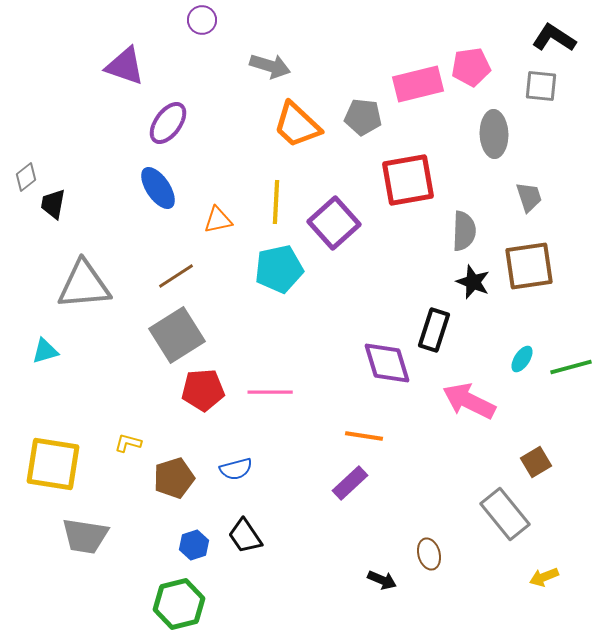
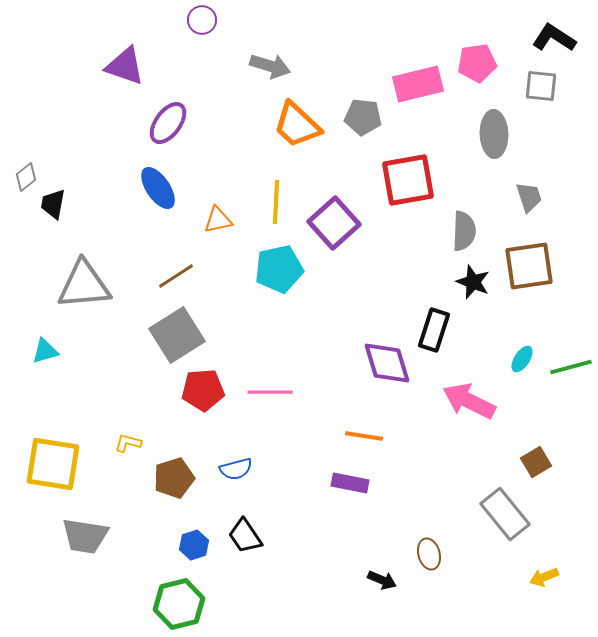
pink pentagon at (471, 67): moved 6 px right, 4 px up
purple rectangle at (350, 483): rotated 54 degrees clockwise
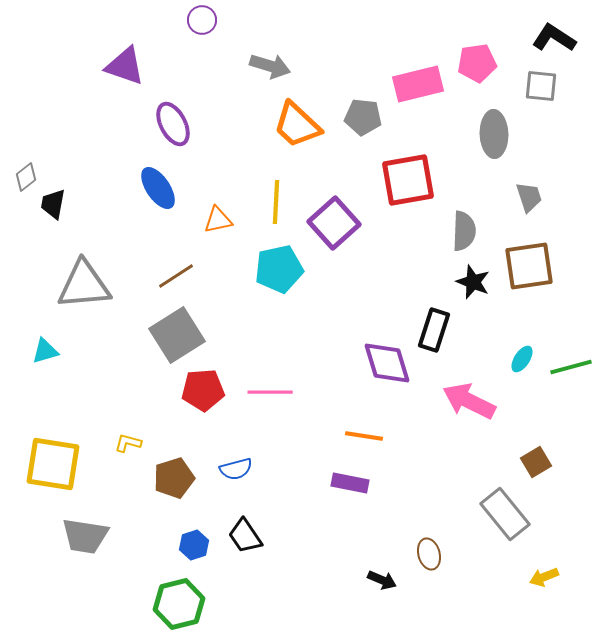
purple ellipse at (168, 123): moved 5 px right, 1 px down; rotated 63 degrees counterclockwise
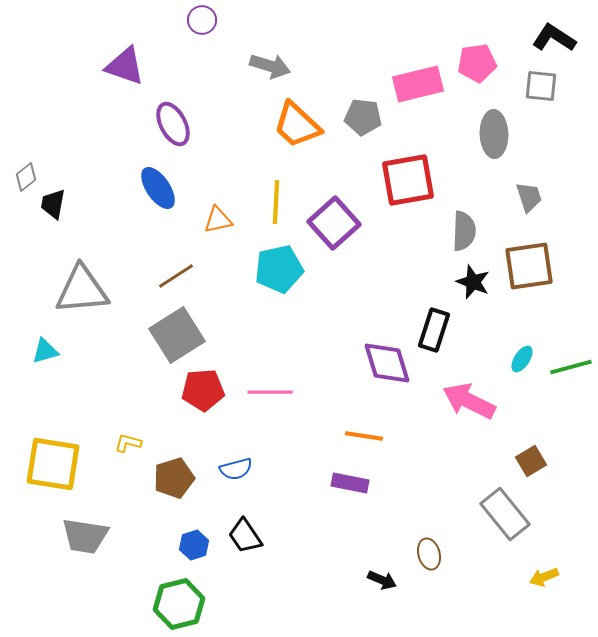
gray triangle at (84, 285): moved 2 px left, 5 px down
brown square at (536, 462): moved 5 px left, 1 px up
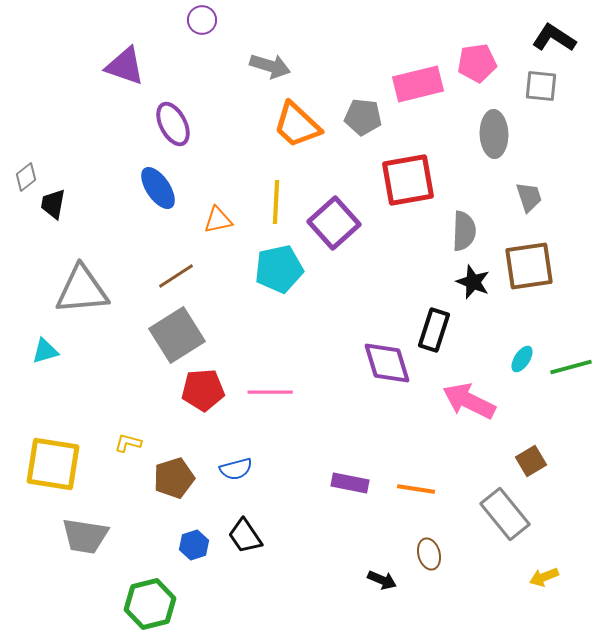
orange line at (364, 436): moved 52 px right, 53 px down
green hexagon at (179, 604): moved 29 px left
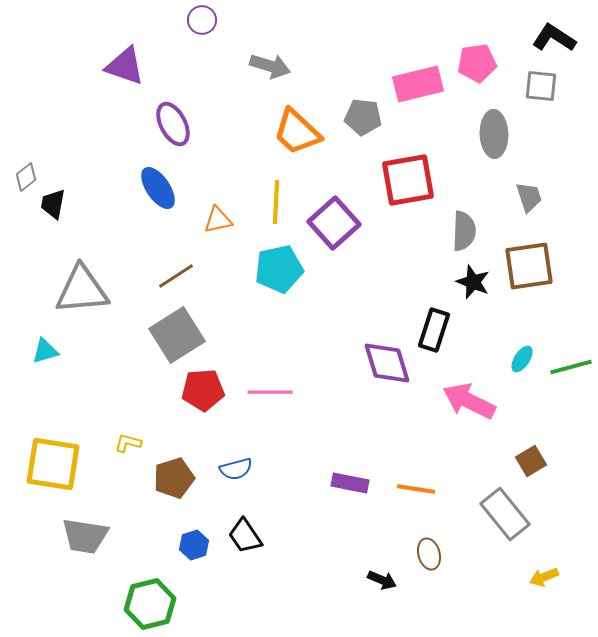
orange trapezoid at (297, 125): moved 7 px down
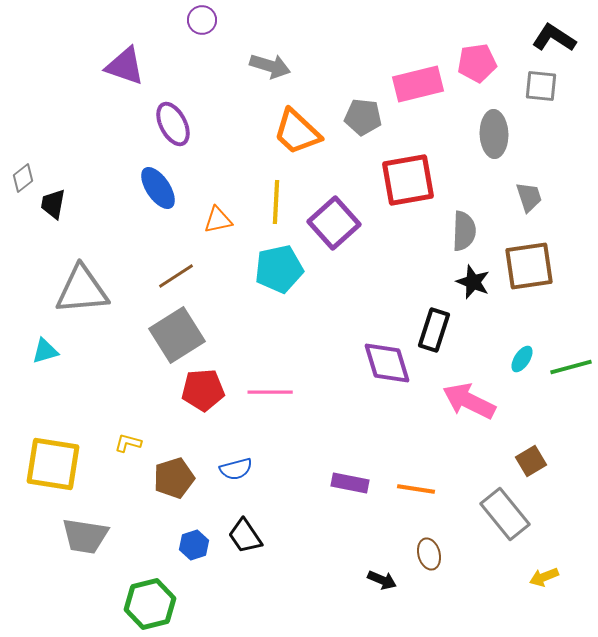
gray diamond at (26, 177): moved 3 px left, 1 px down
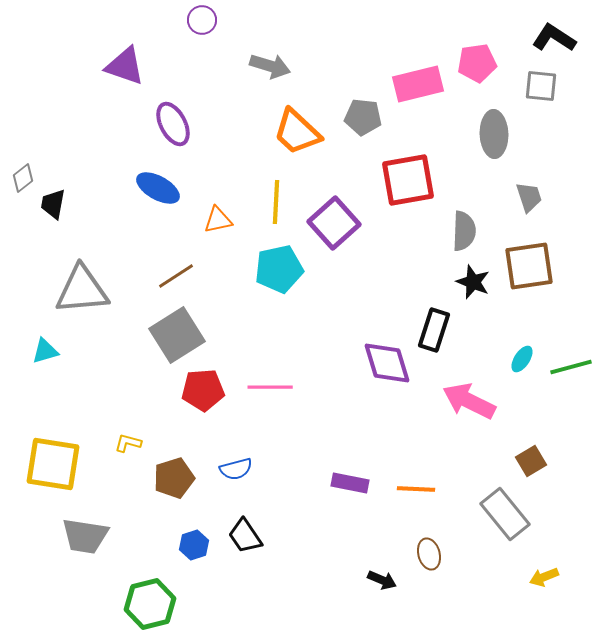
blue ellipse at (158, 188): rotated 27 degrees counterclockwise
pink line at (270, 392): moved 5 px up
orange line at (416, 489): rotated 6 degrees counterclockwise
